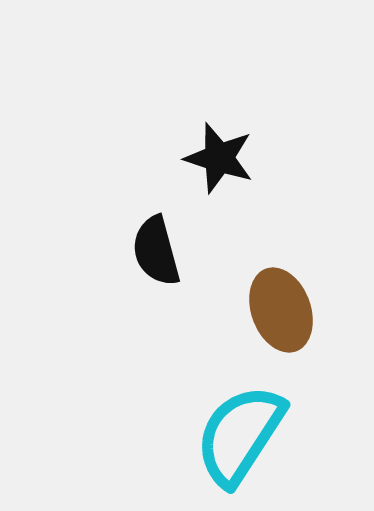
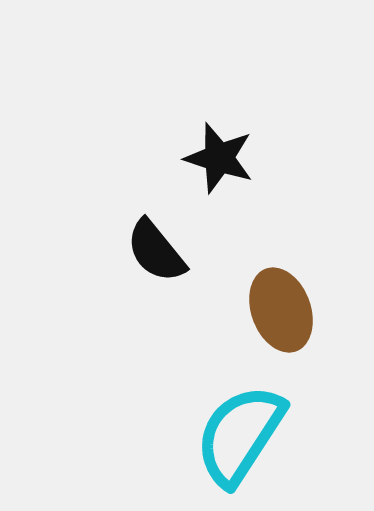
black semicircle: rotated 24 degrees counterclockwise
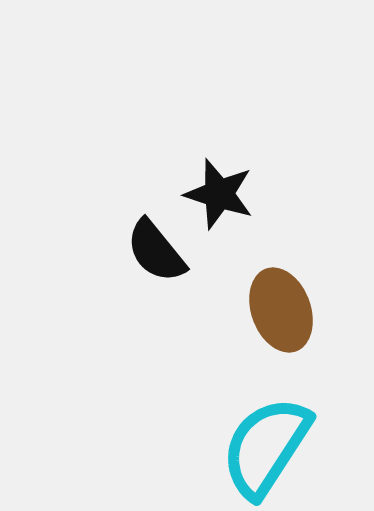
black star: moved 36 px down
cyan semicircle: moved 26 px right, 12 px down
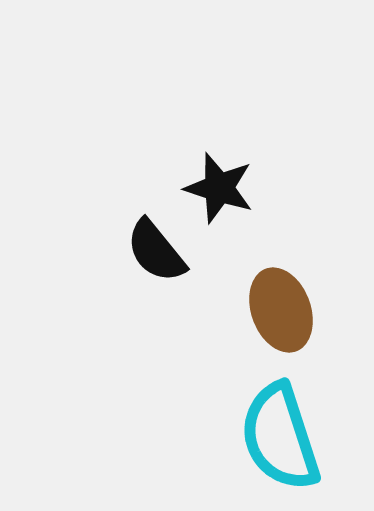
black star: moved 6 px up
cyan semicircle: moved 14 px right, 10 px up; rotated 51 degrees counterclockwise
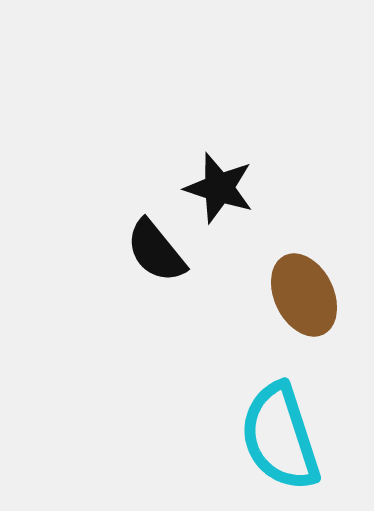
brown ellipse: moved 23 px right, 15 px up; rotated 6 degrees counterclockwise
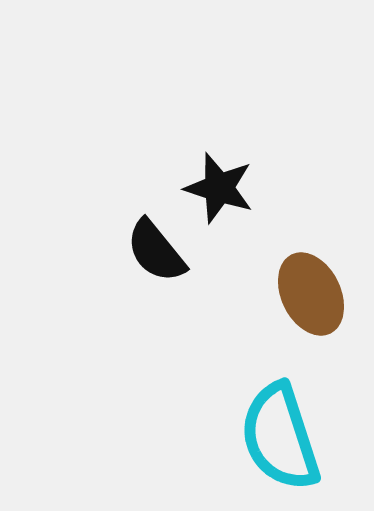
brown ellipse: moved 7 px right, 1 px up
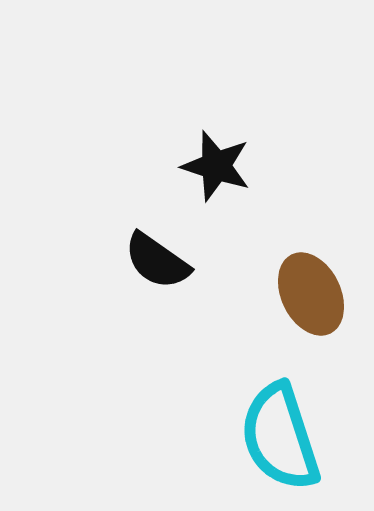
black star: moved 3 px left, 22 px up
black semicircle: moved 1 px right, 10 px down; rotated 16 degrees counterclockwise
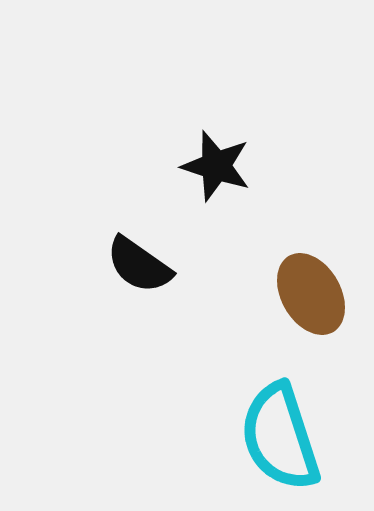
black semicircle: moved 18 px left, 4 px down
brown ellipse: rotated 4 degrees counterclockwise
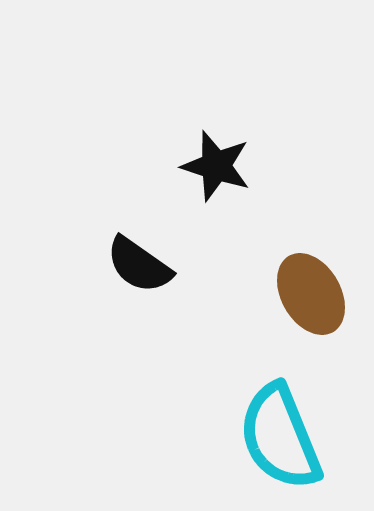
cyan semicircle: rotated 4 degrees counterclockwise
